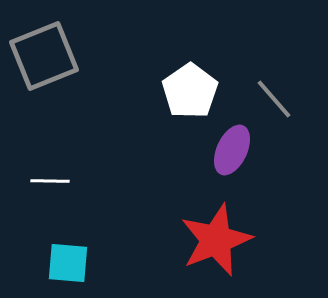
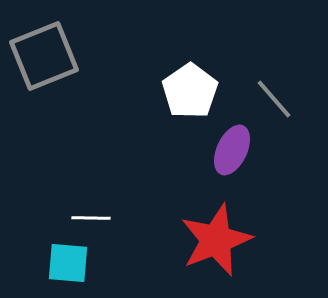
white line: moved 41 px right, 37 px down
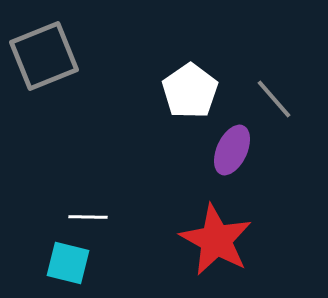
white line: moved 3 px left, 1 px up
red star: rotated 22 degrees counterclockwise
cyan square: rotated 9 degrees clockwise
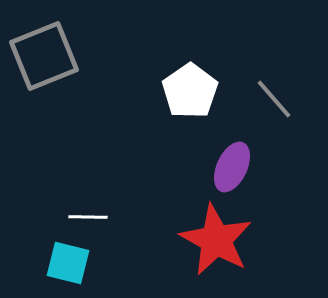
purple ellipse: moved 17 px down
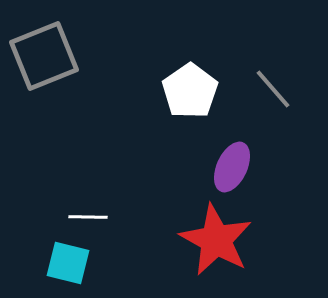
gray line: moved 1 px left, 10 px up
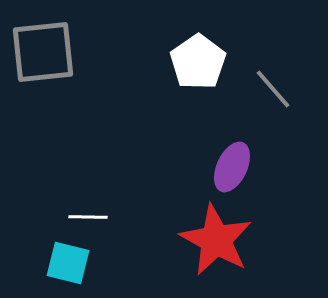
gray square: moved 1 px left, 4 px up; rotated 16 degrees clockwise
white pentagon: moved 8 px right, 29 px up
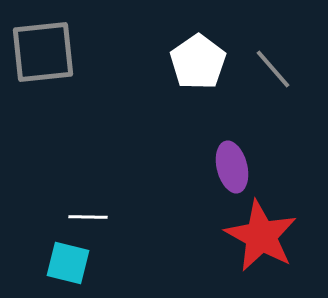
gray line: moved 20 px up
purple ellipse: rotated 39 degrees counterclockwise
red star: moved 45 px right, 4 px up
